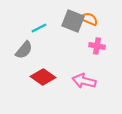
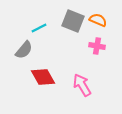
orange semicircle: moved 9 px right, 1 px down
red diamond: rotated 25 degrees clockwise
pink arrow: moved 2 px left, 4 px down; rotated 45 degrees clockwise
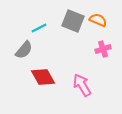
pink cross: moved 6 px right, 3 px down; rotated 28 degrees counterclockwise
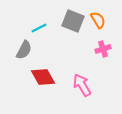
orange semicircle: rotated 36 degrees clockwise
gray semicircle: rotated 12 degrees counterclockwise
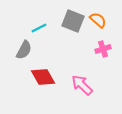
orange semicircle: rotated 18 degrees counterclockwise
pink arrow: rotated 15 degrees counterclockwise
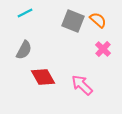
cyan line: moved 14 px left, 15 px up
pink cross: rotated 28 degrees counterclockwise
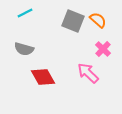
gray semicircle: moved 1 px up; rotated 78 degrees clockwise
pink arrow: moved 6 px right, 12 px up
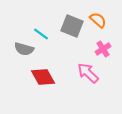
cyan line: moved 16 px right, 21 px down; rotated 63 degrees clockwise
gray square: moved 1 px left, 5 px down
pink cross: rotated 14 degrees clockwise
